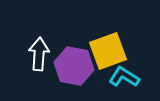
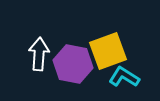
purple hexagon: moved 1 px left, 2 px up
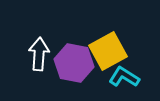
yellow square: rotated 9 degrees counterclockwise
purple hexagon: moved 1 px right, 1 px up
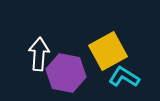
purple hexagon: moved 8 px left, 10 px down
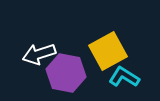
white arrow: rotated 112 degrees counterclockwise
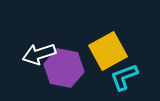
purple hexagon: moved 2 px left, 5 px up
cyan L-shape: rotated 52 degrees counterclockwise
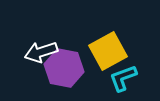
white arrow: moved 2 px right, 2 px up
cyan L-shape: moved 1 px left, 1 px down
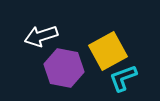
white arrow: moved 16 px up
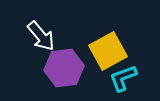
white arrow: rotated 112 degrees counterclockwise
purple hexagon: rotated 18 degrees counterclockwise
